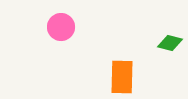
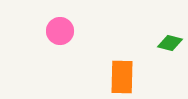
pink circle: moved 1 px left, 4 px down
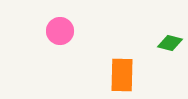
orange rectangle: moved 2 px up
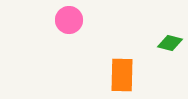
pink circle: moved 9 px right, 11 px up
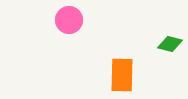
green diamond: moved 1 px down
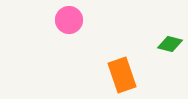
orange rectangle: rotated 20 degrees counterclockwise
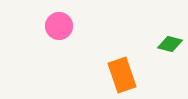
pink circle: moved 10 px left, 6 px down
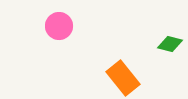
orange rectangle: moved 1 px right, 3 px down; rotated 20 degrees counterclockwise
